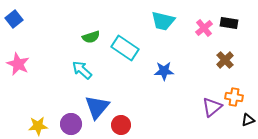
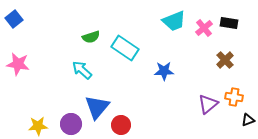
cyan trapezoid: moved 11 px right; rotated 35 degrees counterclockwise
pink star: rotated 15 degrees counterclockwise
purple triangle: moved 4 px left, 3 px up
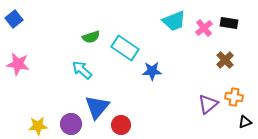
blue star: moved 12 px left
black triangle: moved 3 px left, 2 px down
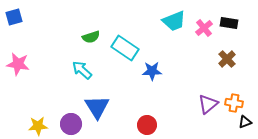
blue square: moved 2 px up; rotated 24 degrees clockwise
brown cross: moved 2 px right, 1 px up
orange cross: moved 6 px down
blue triangle: rotated 12 degrees counterclockwise
red circle: moved 26 px right
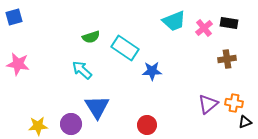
brown cross: rotated 36 degrees clockwise
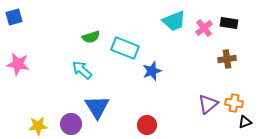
cyan rectangle: rotated 12 degrees counterclockwise
blue star: rotated 18 degrees counterclockwise
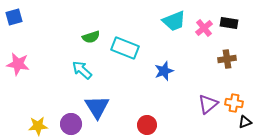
blue star: moved 12 px right
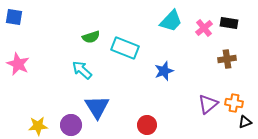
blue square: rotated 24 degrees clockwise
cyan trapezoid: moved 3 px left; rotated 25 degrees counterclockwise
pink star: rotated 15 degrees clockwise
purple circle: moved 1 px down
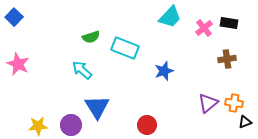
blue square: rotated 36 degrees clockwise
cyan trapezoid: moved 1 px left, 4 px up
purple triangle: moved 1 px up
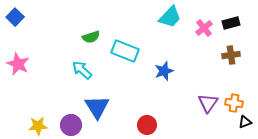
blue square: moved 1 px right
black rectangle: moved 2 px right; rotated 24 degrees counterclockwise
cyan rectangle: moved 3 px down
brown cross: moved 4 px right, 4 px up
purple triangle: rotated 15 degrees counterclockwise
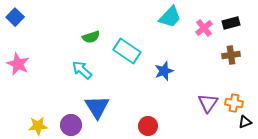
cyan rectangle: moved 2 px right; rotated 12 degrees clockwise
red circle: moved 1 px right, 1 px down
